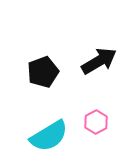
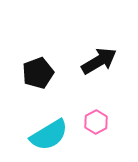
black pentagon: moved 5 px left, 1 px down
cyan semicircle: moved 1 px up
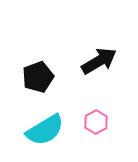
black pentagon: moved 4 px down
cyan semicircle: moved 4 px left, 5 px up
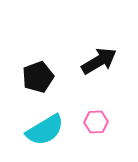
pink hexagon: rotated 25 degrees clockwise
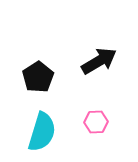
black pentagon: rotated 12 degrees counterclockwise
cyan semicircle: moved 3 px left, 2 px down; rotated 42 degrees counterclockwise
